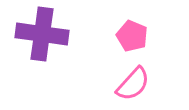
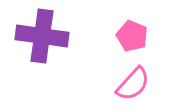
purple cross: moved 2 px down
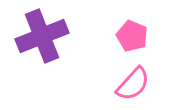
purple cross: rotated 30 degrees counterclockwise
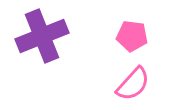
pink pentagon: rotated 16 degrees counterclockwise
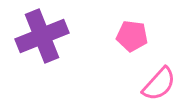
pink semicircle: moved 26 px right
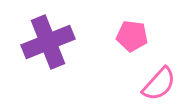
purple cross: moved 6 px right, 6 px down
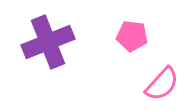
pink semicircle: moved 3 px right
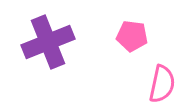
pink semicircle: rotated 30 degrees counterclockwise
